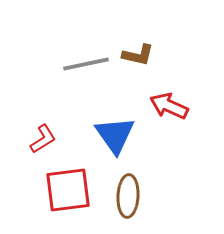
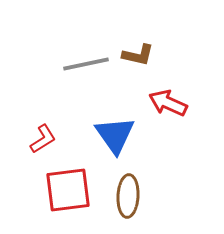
red arrow: moved 1 px left, 3 px up
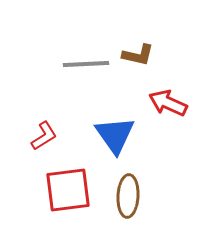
gray line: rotated 9 degrees clockwise
red L-shape: moved 1 px right, 3 px up
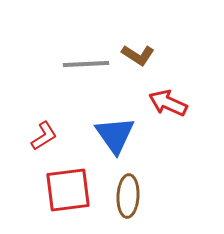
brown L-shape: rotated 20 degrees clockwise
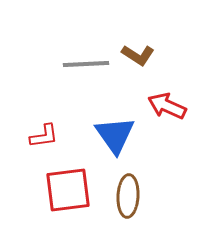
red arrow: moved 1 px left, 3 px down
red L-shape: rotated 24 degrees clockwise
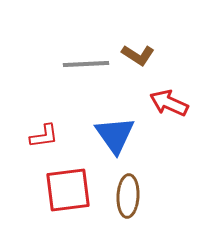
red arrow: moved 2 px right, 3 px up
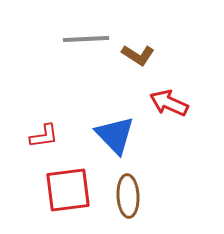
gray line: moved 25 px up
blue triangle: rotated 9 degrees counterclockwise
brown ellipse: rotated 6 degrees counterclockwise
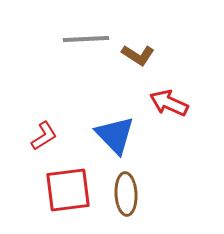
red L-shape: rotated 24 degrees counterclockwise
brown ellipse: moved 2 px left, 2 px up
